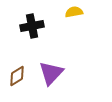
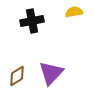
black cross: moved 5 px up
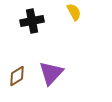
yellow semicircle: rotated 72 degrees clockwise
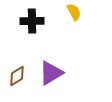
black cross: rotated 10 degrees clockwise
purple triangle: rotated 16 degrees clockwise
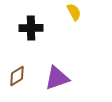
black cross: moved 1 px left, 7 px down
purple triangle: moved 6 px right, 5 px down; rotated 12 degrees clockwise
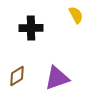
yellow semicircle: moved 2 px right, 3 px down
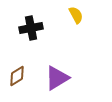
black cross: rotated 10 degrees counterclockwise
purple triangle: rotated 12 degrees counterclockwise
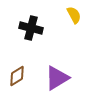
yellow semicircle: moved 2 px left
black cross: rotated 25 degrees clockwise
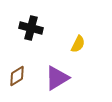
yellow semicircle: moved 4 px right, 29 px down; rotated 54 degrees clockwise
